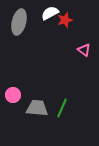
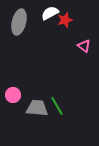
pink triangle: moved 4 px up
green line: moved 5 px left, 2 px up; rotated 54 degrees counterclockwise
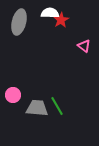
white semicircle: rotated 30 degrees clockwise
red star: moved 4 px left; rotated 14 degrees counterclockwise
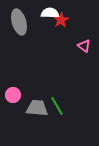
gray ellipse: rotated 30 degrees counterclockwise
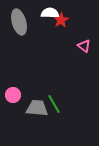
green line: moved 3 px left, 2 px up
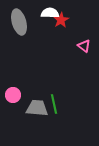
green line: rotated 18 degrees clockwise
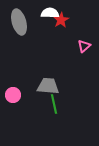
pink triangle: rotated 40 degrees clockwise
gray trapezoid: moved 11 px right, 22 px up
